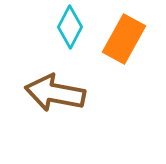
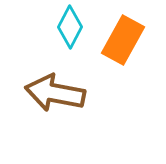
orange rectangle: moved 1 px left, 1 px down
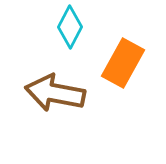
orange rectangle: moved 23 px down
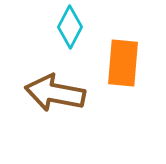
orange rectangle: rotated 24 degrees counterclockwise
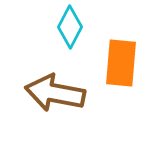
orange rectangle: moved 2 px left
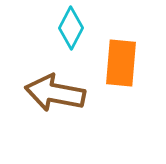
cyan diamond: moved 1 px right, 1 px down
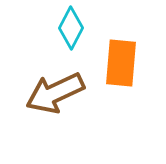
brown arrow: rotated 36 degrees counterclockwise
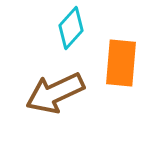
cyan diamond: rotated 15 degrees clockwise
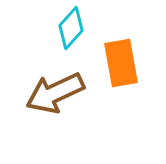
orange rectangle: rotated 15 degrees counterclockwise
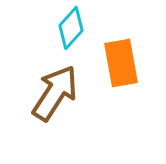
brown arrow: rotated 148 degrees clockwise
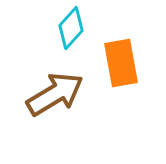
brown arrow: moved 1 px down; rotated 26 degrees clockwise
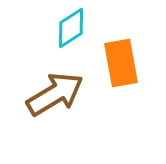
cyan diamond: rotated 15 degrees clockwise
